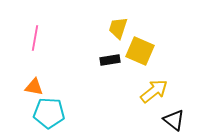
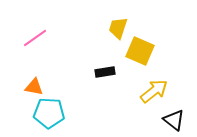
pink line: rotated 45 degrees clockwise
black rectangle: moved 5 px left, 12 px down
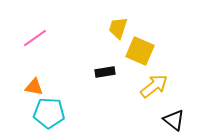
yellow arrow: moved 5 px up
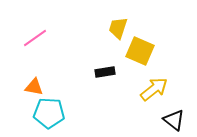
yellow arrow: moved 3 px down
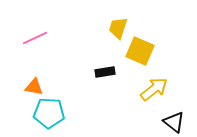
pink line: rotated 10 degrees clockwise
black triangle: moved 2 px down
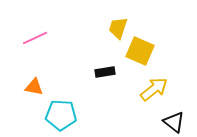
cyan pentagon: moved 12 px right, 2 px down
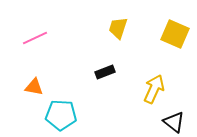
yellow square: moved 35 px right, 17 px up
black rectangle: rotated 12 degrees counterclockwise
yellow arrow: rotated 28 degrees counterclockwise
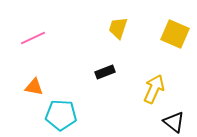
pink line: moved 2 px left
